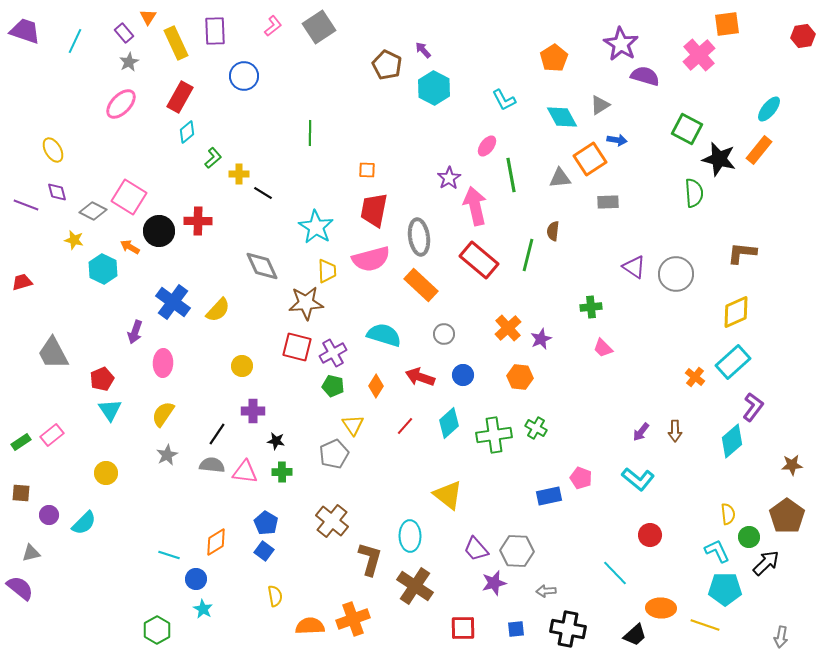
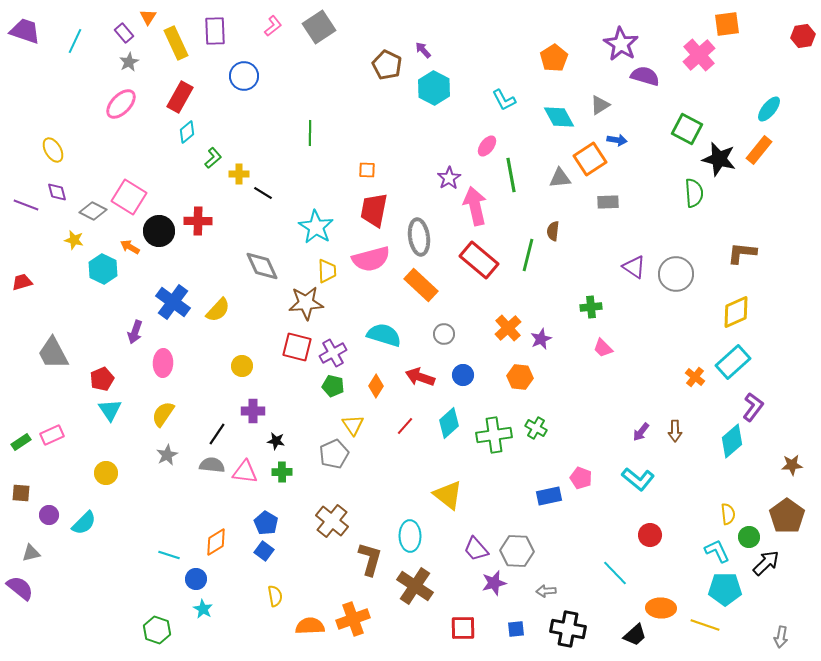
cyan diamond at (562, 117): moved 3 px left
pink rectangle at (52, 435): rotated 15 degrees clockwise
green hexagon at (157, 630): rotated 12 degrees counterclockwise
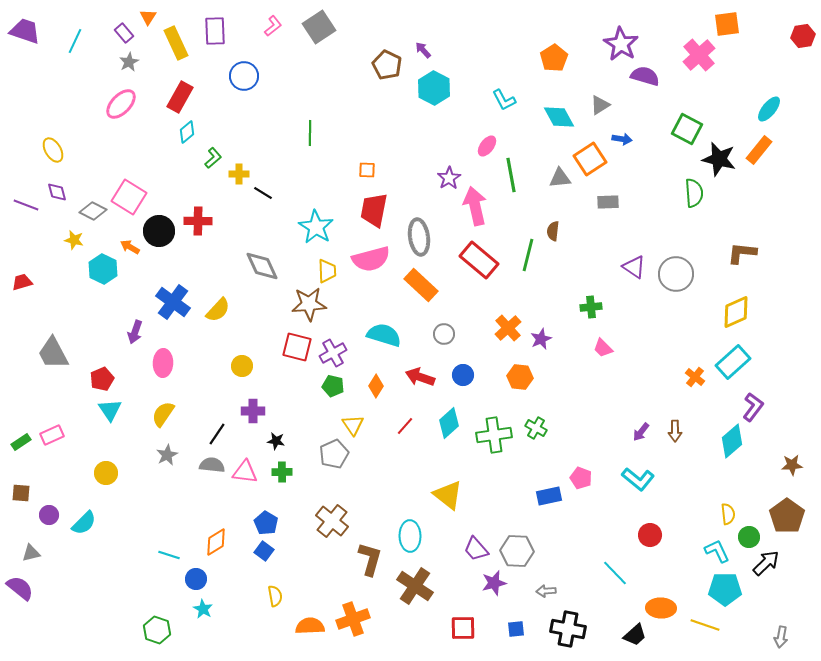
blue arrow at (617, 140): moved 5 px right, 1 px up
brown star at (306, 303): moved 3 px right, 1 px down
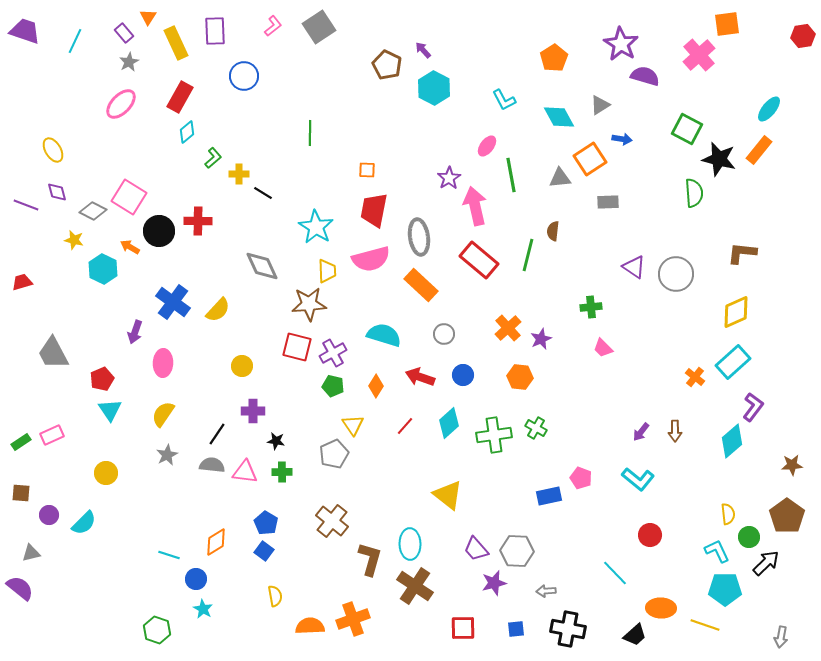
cyan ellipse at (410, 536): moved 8 px down
